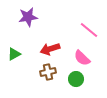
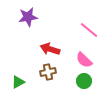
red arrow: rotated 36 degrees clockwise
green triangle: moved 4 px right, 28 px down
pink semicircle: moved 2 px right, 2 px down
green circle: moved 8 px right, 2 px down
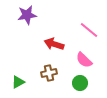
purple star: moved 1 px left, 2 px up
red arrow: moved 4 px right, 5 px up
brown cross: moved 1 px right, 1 px down
green circle: moved 4 px left, 2 px down
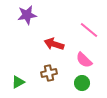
green circle: moved 2 px right
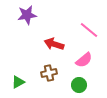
pink semicircle: rotated 84 degrees counterclockwise
green circle: moved 3 px left, 2 px down
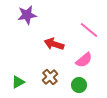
brown cross: moved 1 px right, 4 px down; rotated 28 degrees counterclockwise
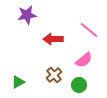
red arrow: moved 1 px left, 5 px up; rotated 18 degrees counterclockwise
brown cross: moved 4 px right, 2 px up
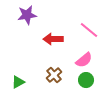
green circle: moved 7 px right, 5 px up
